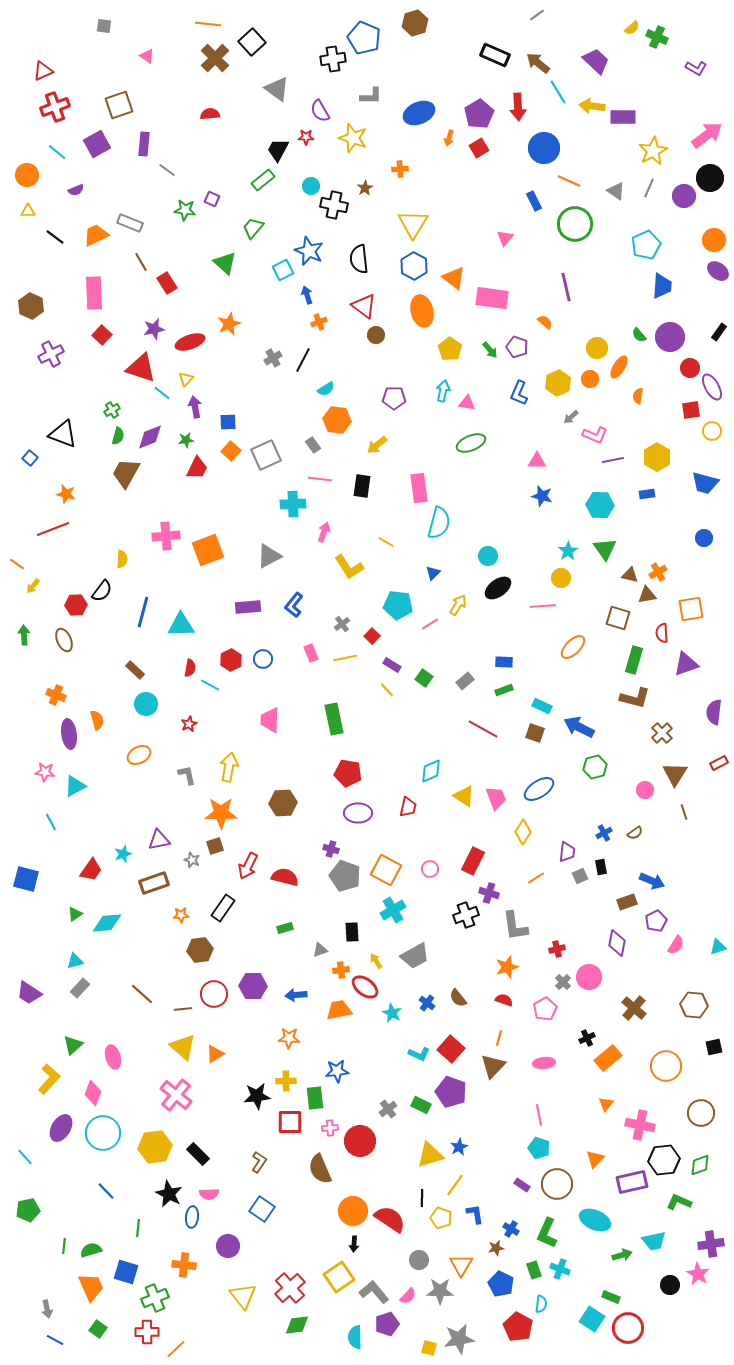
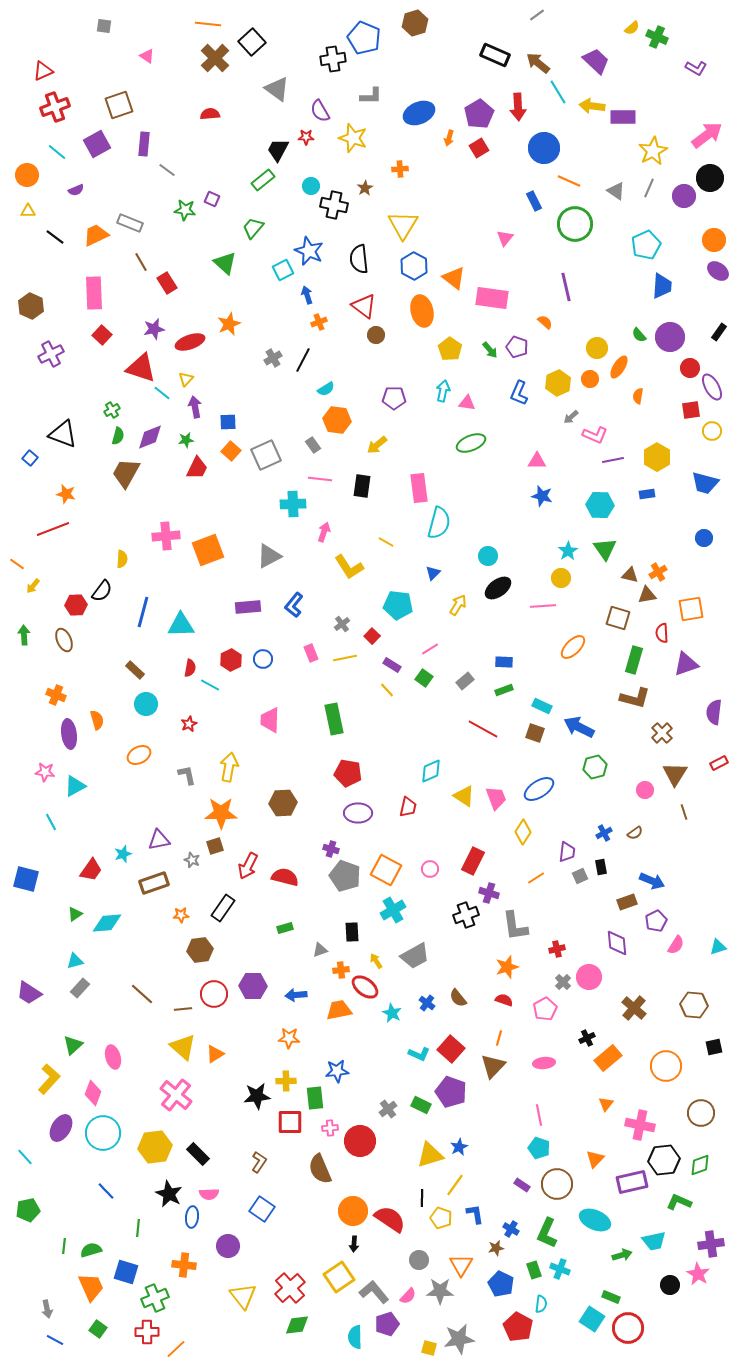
yellow triangle at (413, 224): moved 10 px left, 1 px down
pink line at (430, 624): moved 25 px down
purple diamond at (617, 943): rotated 16 degrees counterclockwise
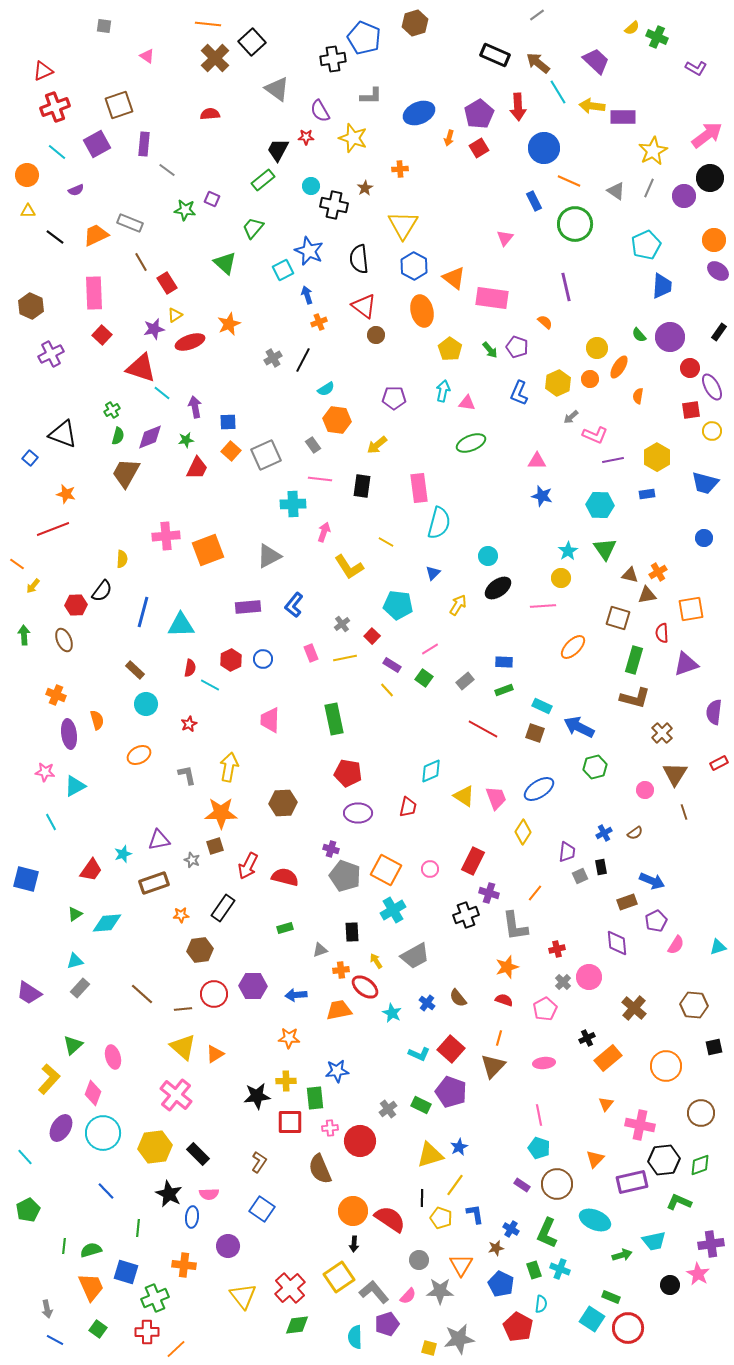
yellow triangle at (186, 379): moved 11 px left, 64 px up; rotated 14 degrees clockwise
orange line at (536, 878): moved 1 px left, 15 px down; rotated 18 degrees counterclockwise
green pentagon at (28, 1210): rotated 15 degrees counterclockwise
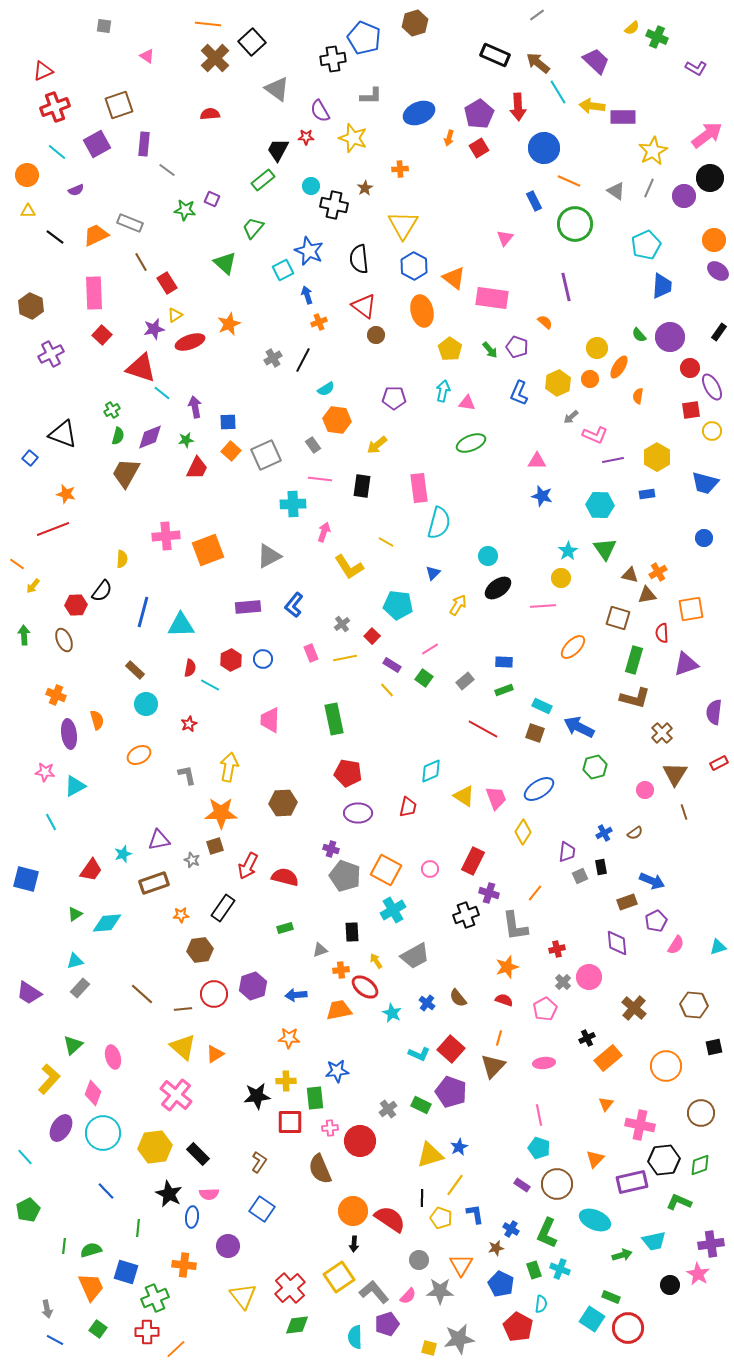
purple hexagon at (253, 986): rotated 20 degrees counterclockwise
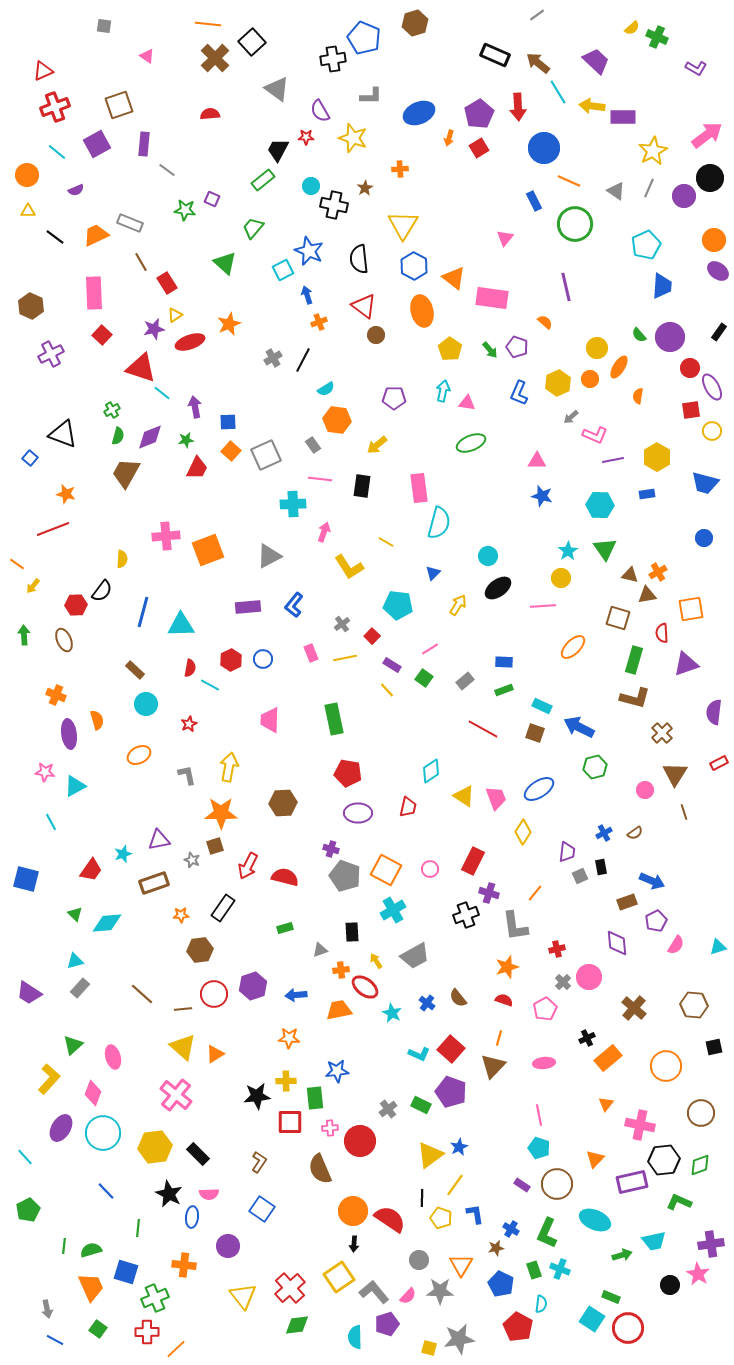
cyan diamond at (431, 771): rotated 10 degrees counterclockwise
green triangle at (75, 914): rotated 42 degrees counterclockwise
yellow triangle at (430, 1155): rotated 20 degrees counterclockwise
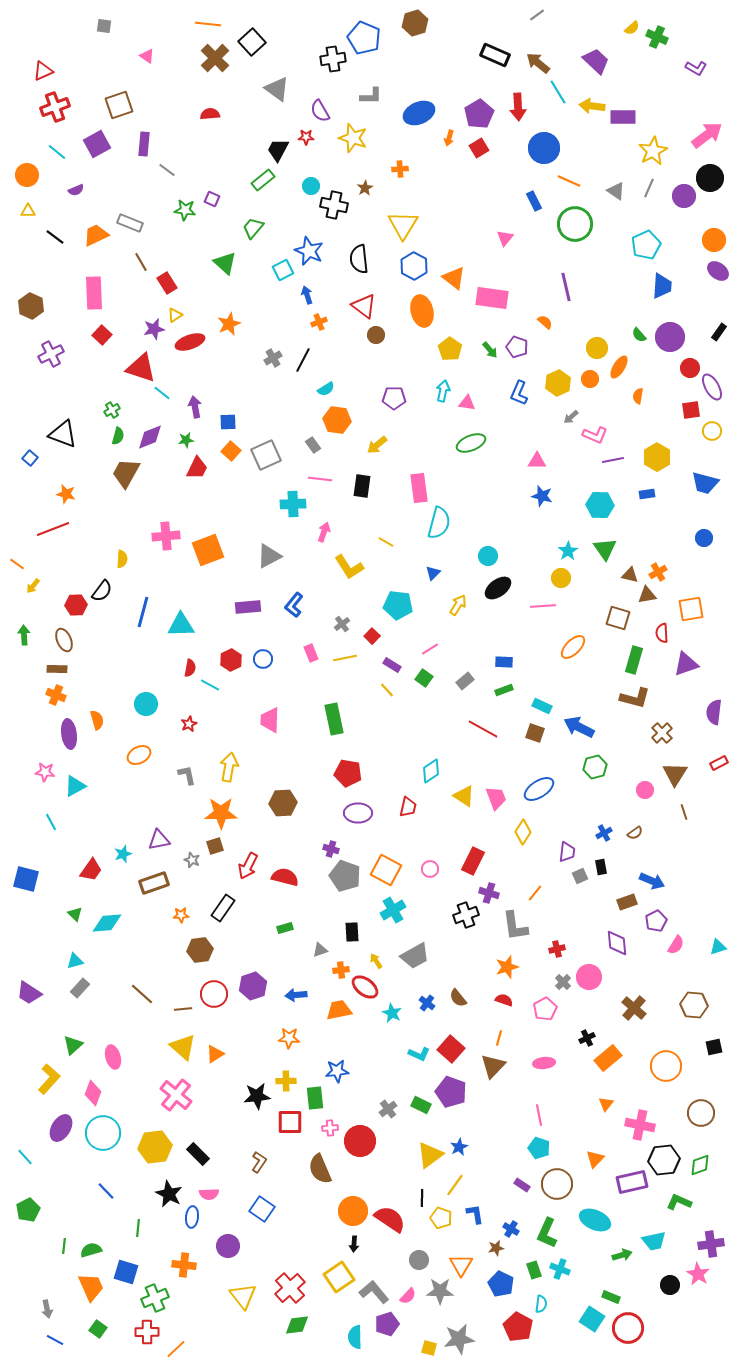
brown rectangle at (135, 670): moved 78 px left, 1 px up; rotated 42 degrees counterclockwise
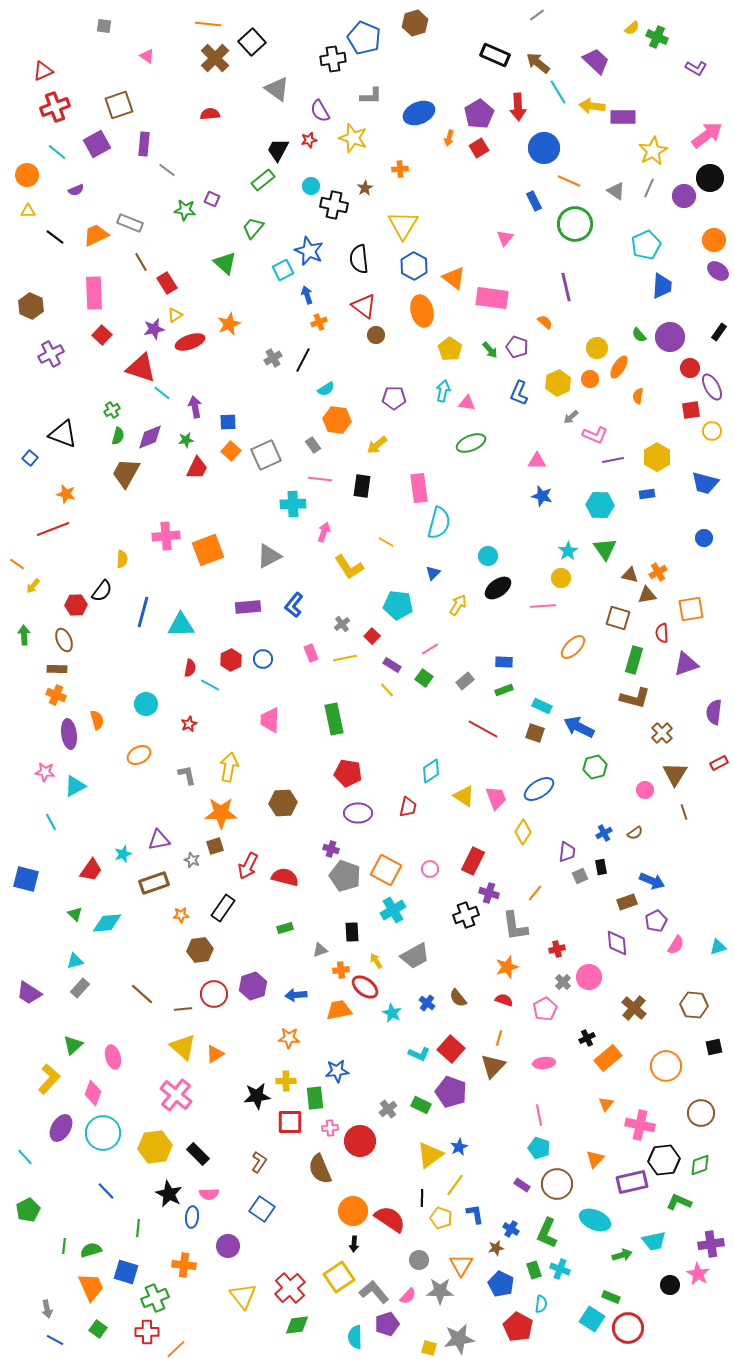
red star at (306, 137): moved 3 px right, 3 px down; rotated 14 degrees counterclockwise
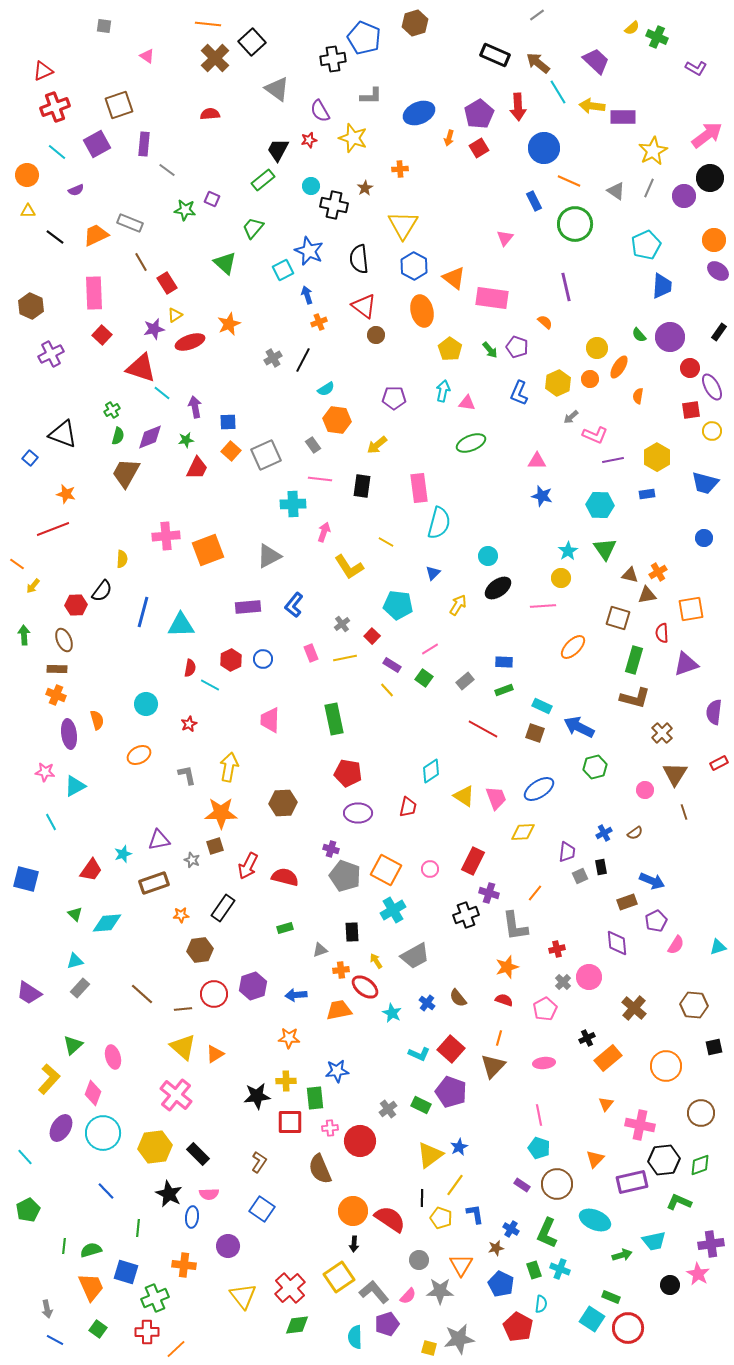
yellow diamond at (523, 832): rotated 55 degrees clockwise
